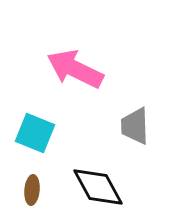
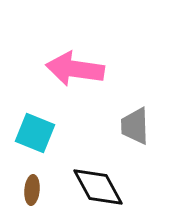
pink arrow: rotated 18 degrees counterclockwise
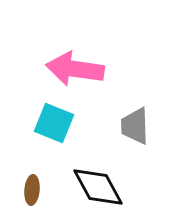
cyan square: moved 19 px right, 10 px up
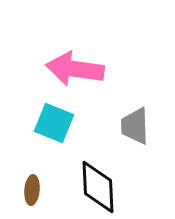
black diamond: rotated 26 degrees clockwise
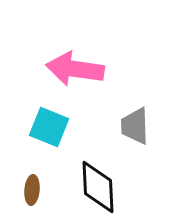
cyan square: moved 5 px left, 4 px down
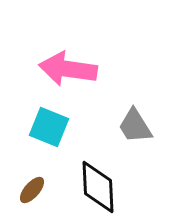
pink arrow: moved 7 px left
gray trapezoid: rotated 30 degrees counterclockwise
brown ellipse: rotated 36 degrees clockwise
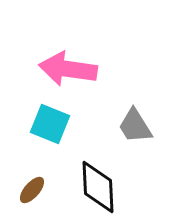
cyan square: moved 1 px right, 3 px up
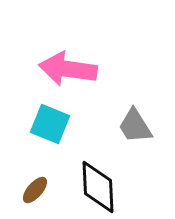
brown ellipse: moved 3 px right
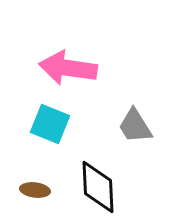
pink arrow: moved 1 px up
brown ellipse: rotated 56 degrees clockwise
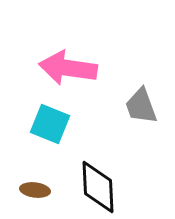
gray trapezoid: moved 6 px right, 20 px up; rotated 12 degrees clockwise
